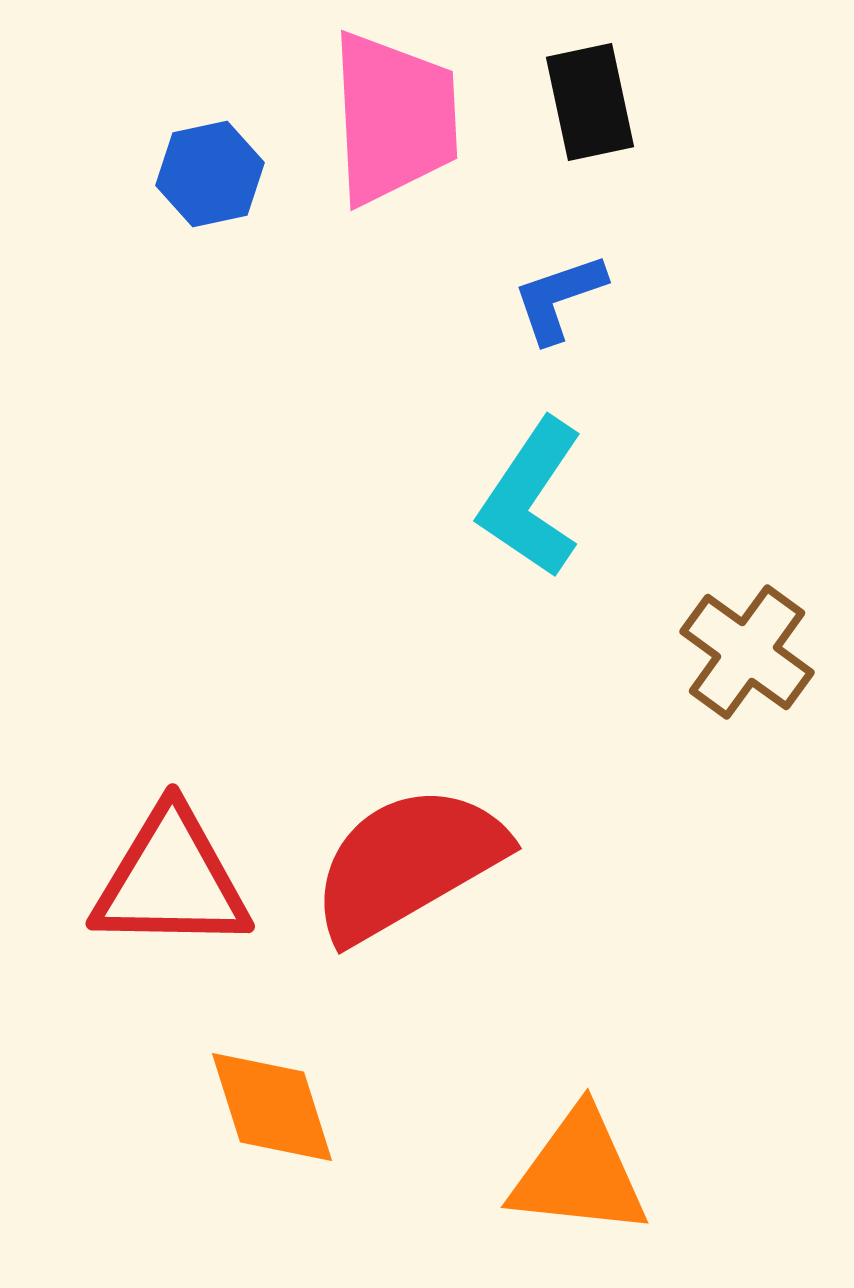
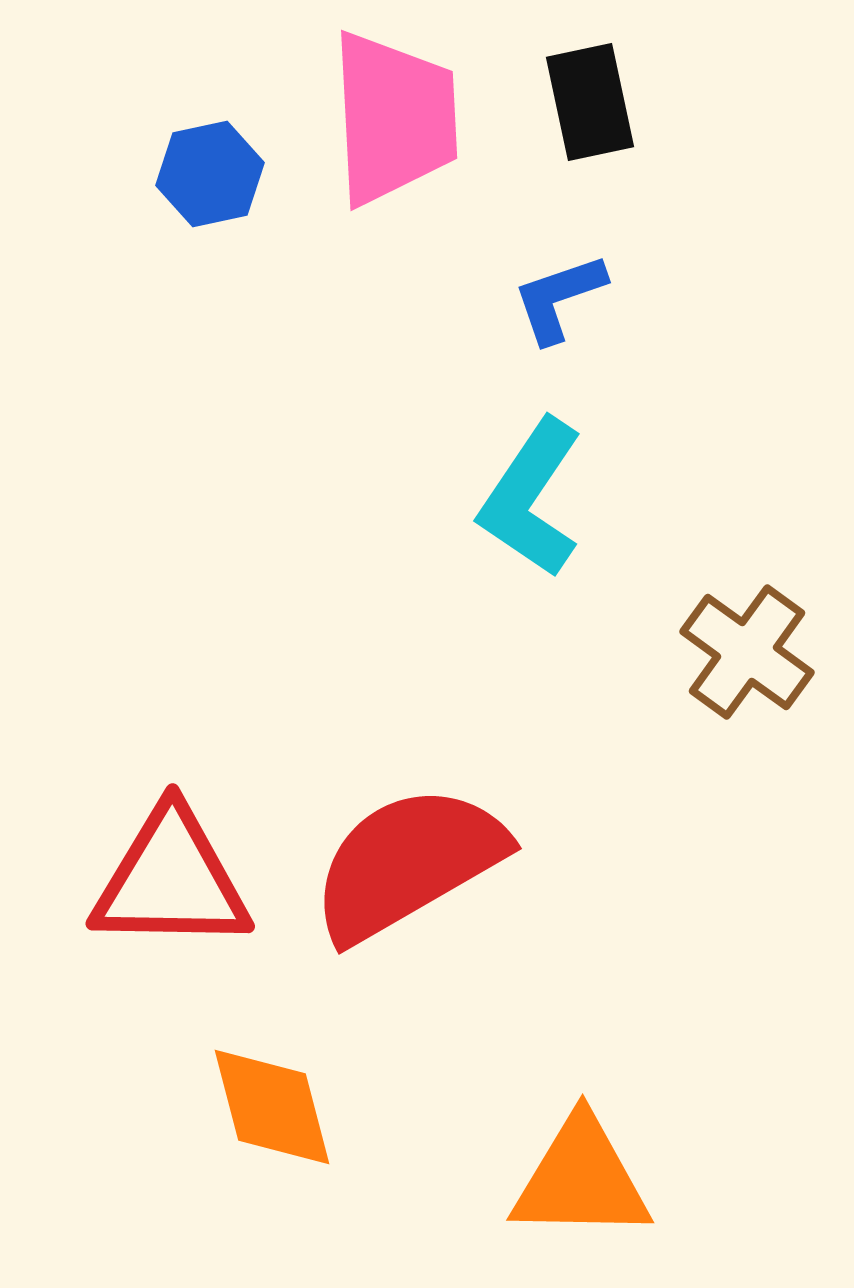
orange diamond: rotated 3 degrees clockwise
orange triangle: moved 2 px right, 6 px down; rotated 5 degrees counterclockwise
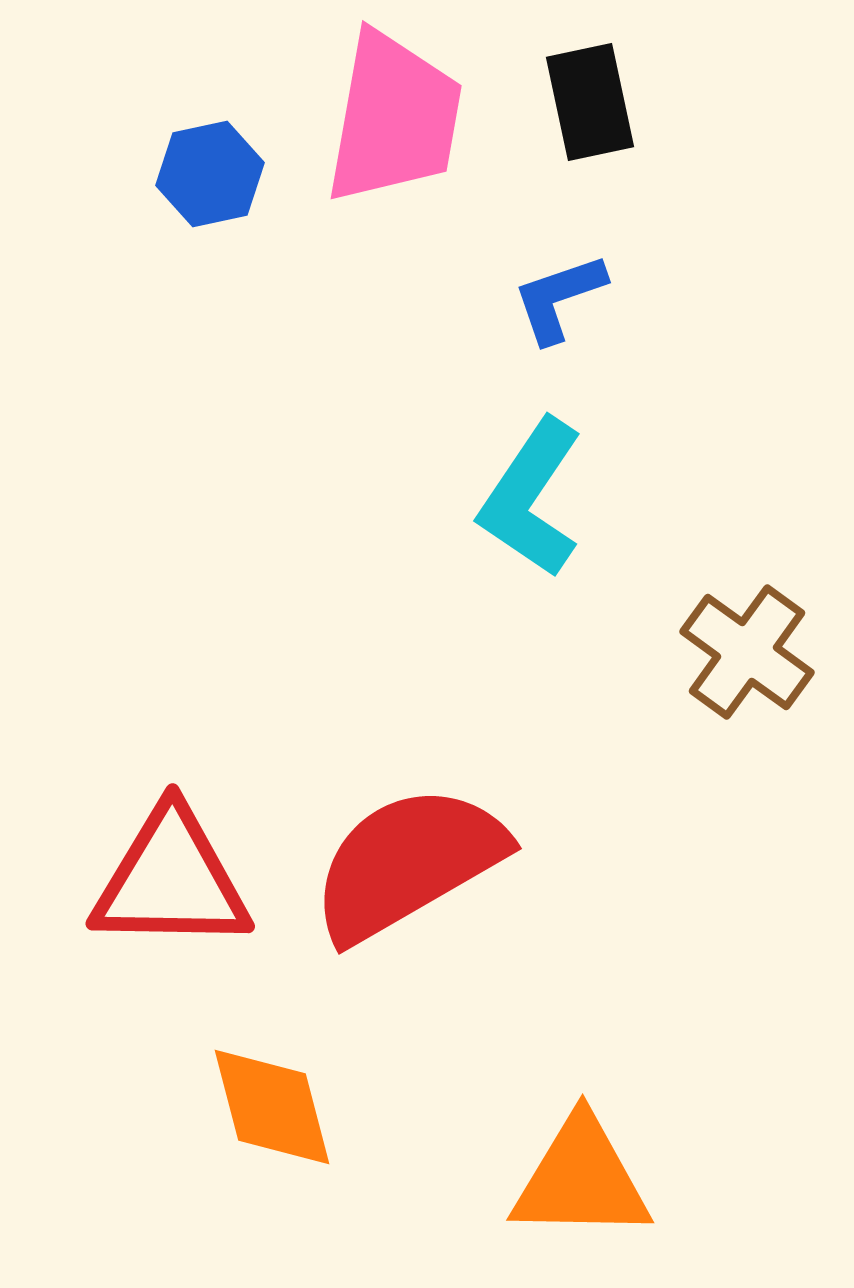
pink trapezoid: rotated 13 degrees clockwise
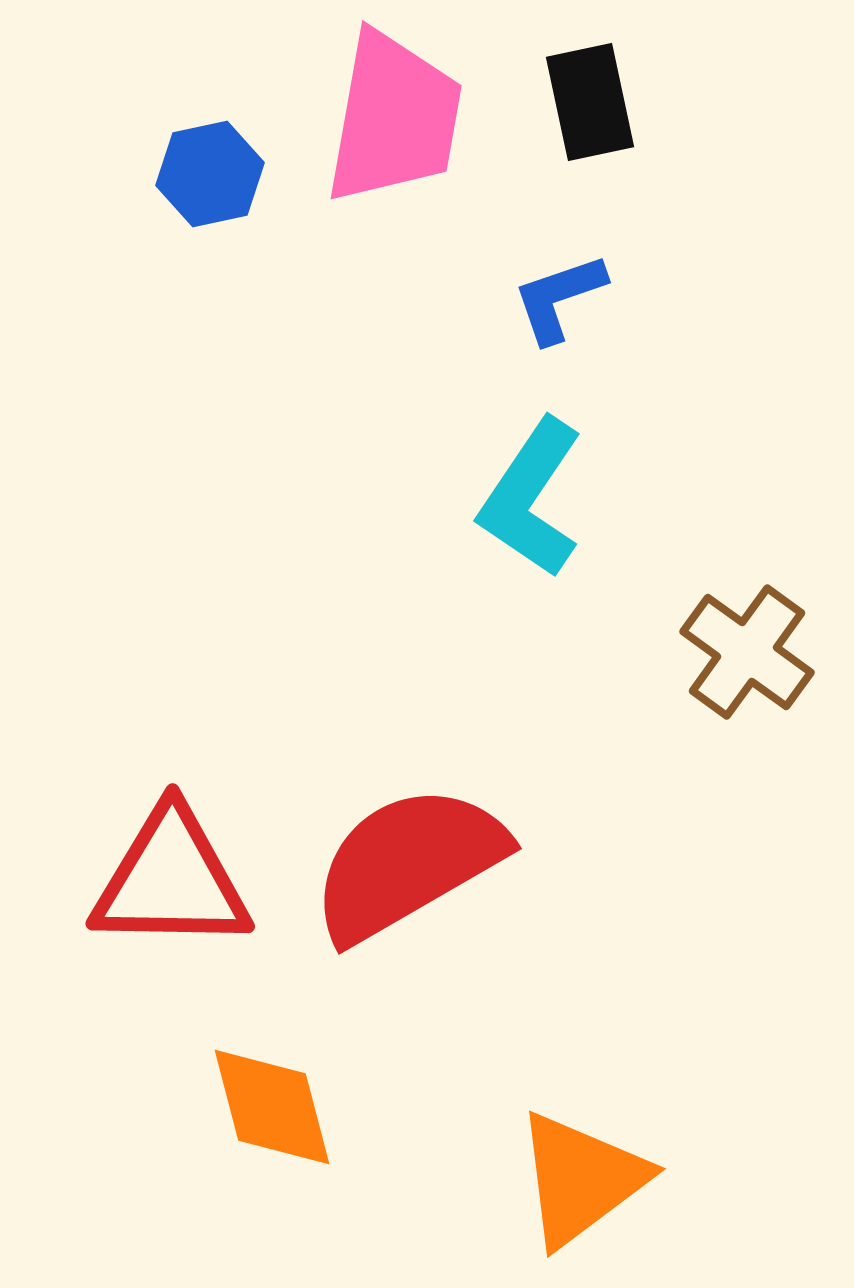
orange triangle: rotated 38 degrees counterclockwise
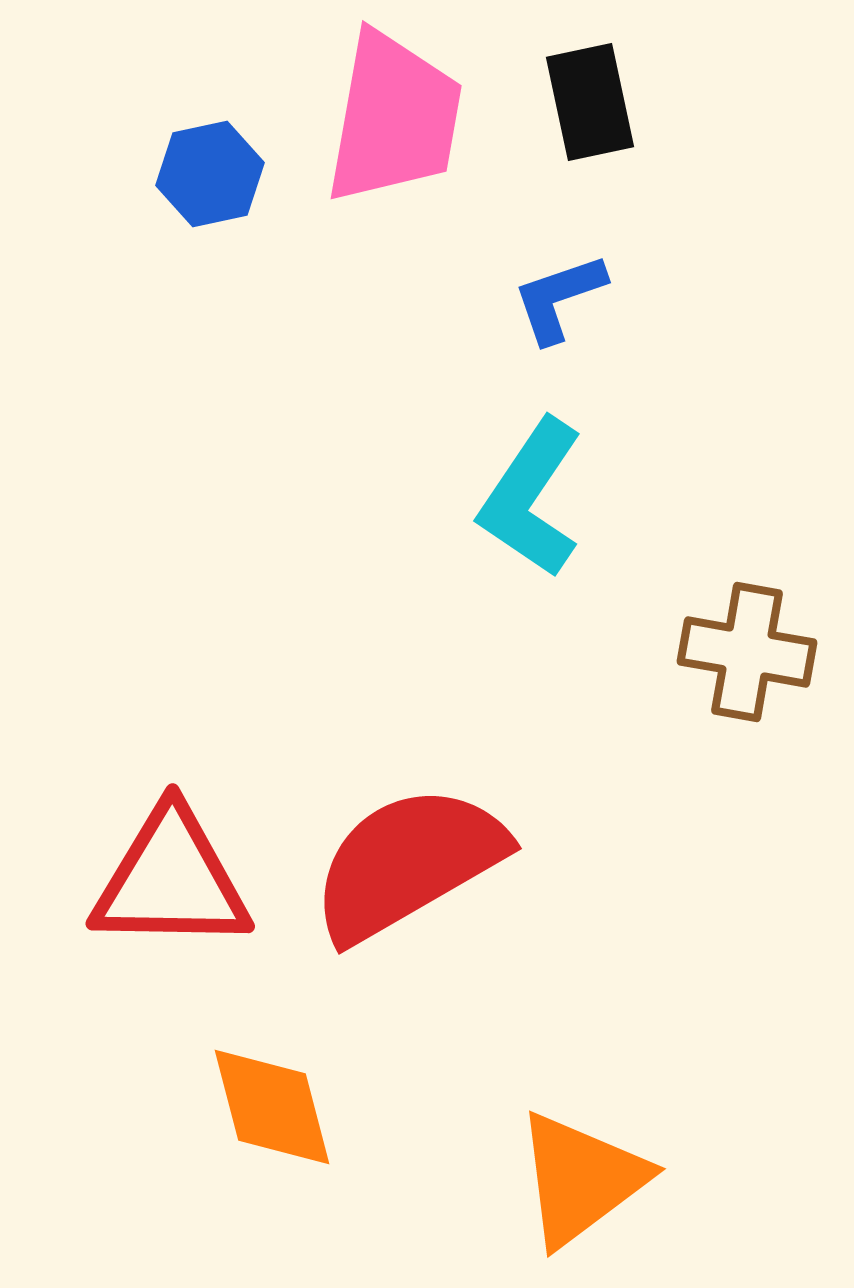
brown cross: rotated 26 degrees counterclockwise
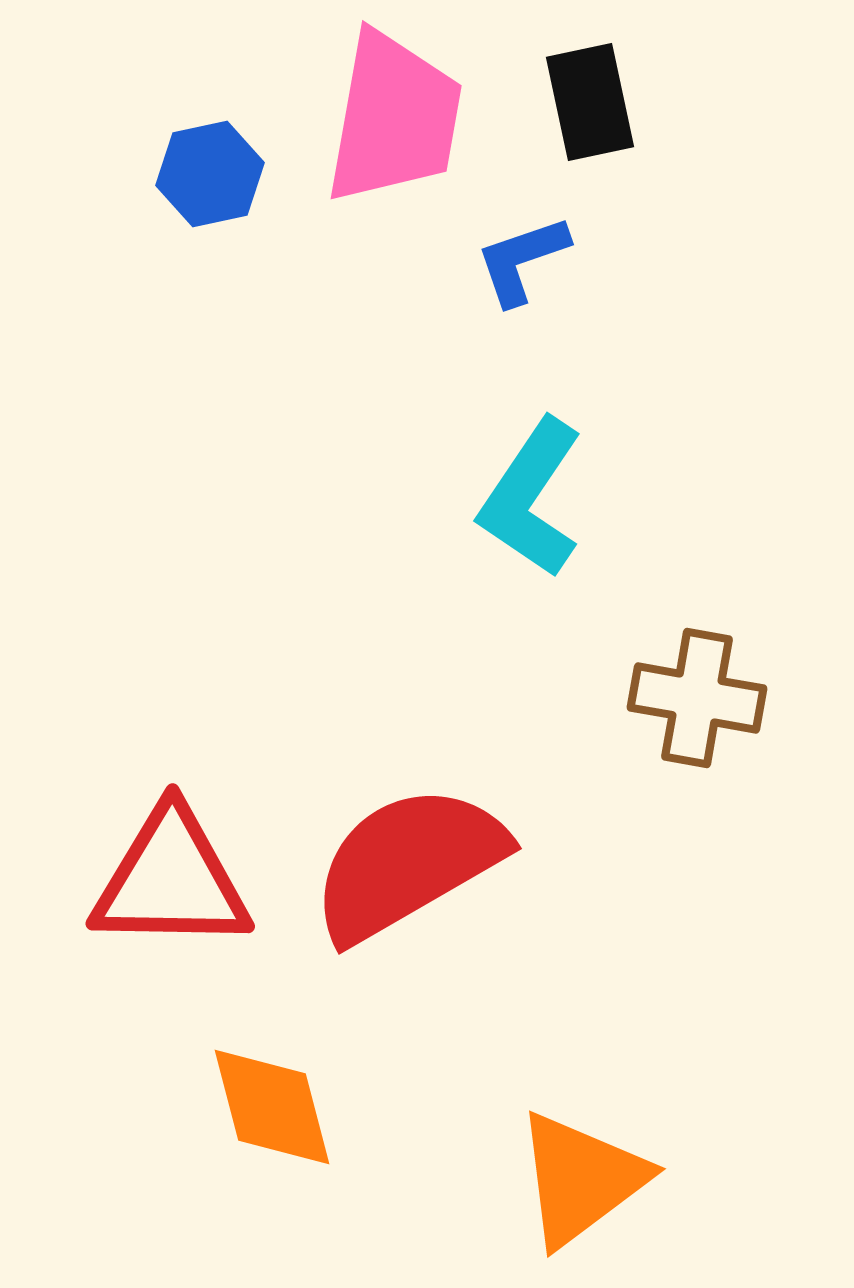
blue L-shape: moved 37 px left, 38 px up
brown cross: moved 50 px left, 46 px down
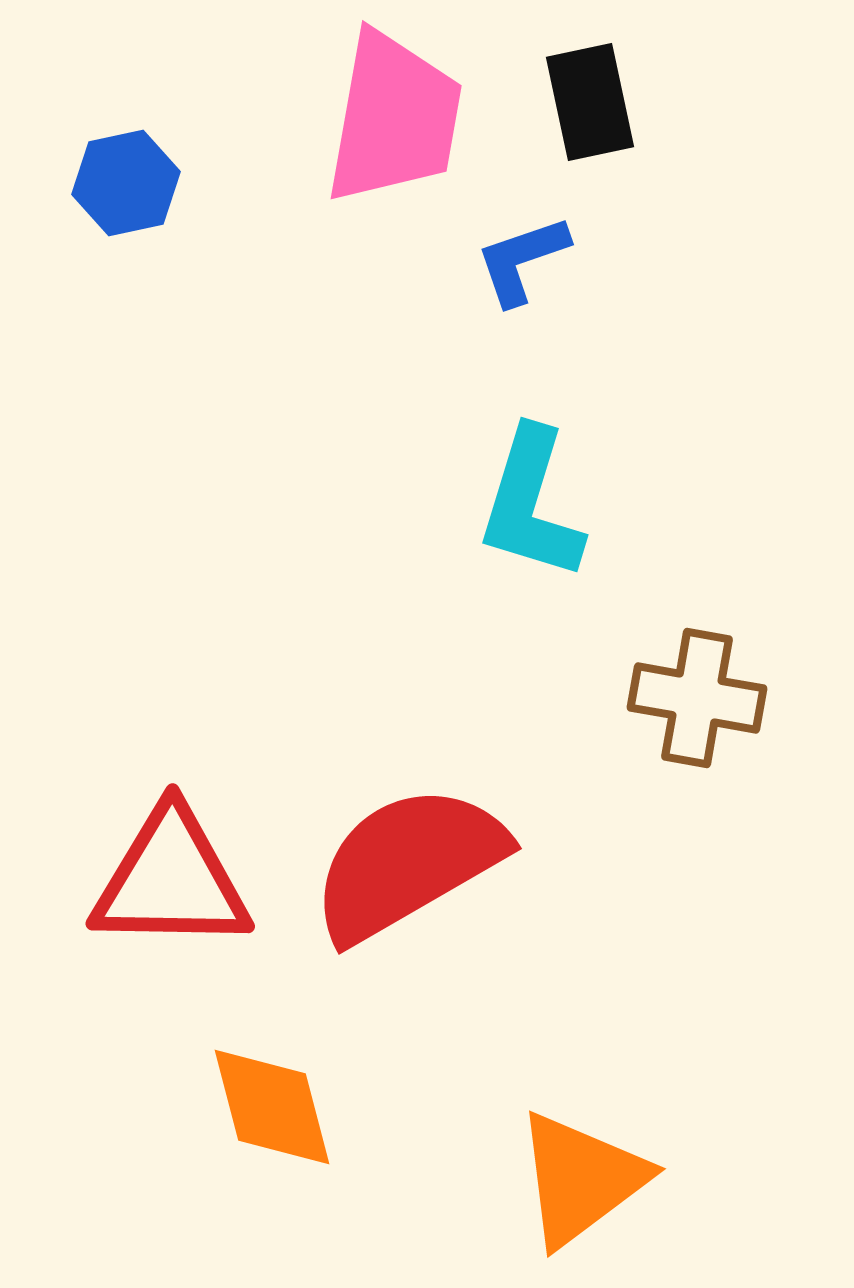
blue hexagon: moved 84 px left, 9 px down
cyan L-shape: moved 6 px down; rotated 17 degrees counterclockwise
